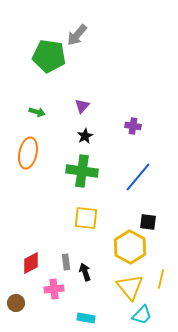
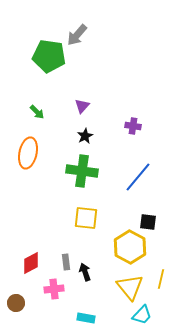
green arrow: rotated 28 degrees clockwise
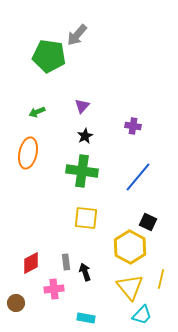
green arrow: rotated 112 degrees clockwise
black square: rotated 18 degrees clockwise
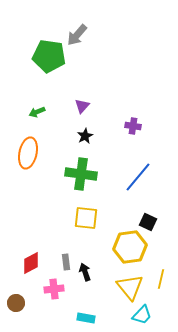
green cross: moved 1 px left, 3 px down
yellow hexagon: rotated 24 degrees clockwise
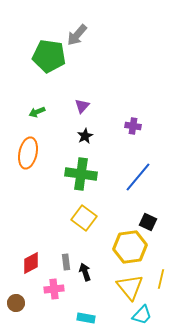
yellow square: moved 2 px left; rotated 30 degrees clockwise
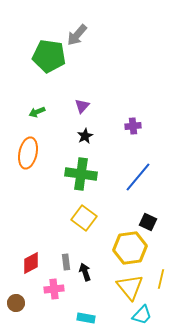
purple cross: rotated 14 degrees counterclockwise
yellow hexagon: moved 1 px down
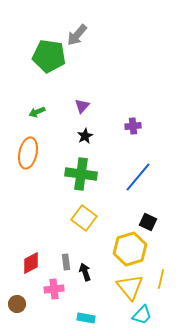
yellow hexagon: moved 1 px down; rotated 8 degrees counterclockwise
brown circle: moved 1 px right, 1 px down
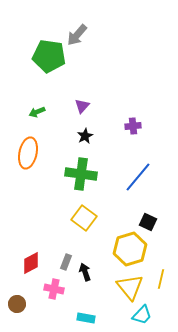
gray rectangle: rotated 28 degrees clockwise
pink cross: rotated 18 degrees clockwise
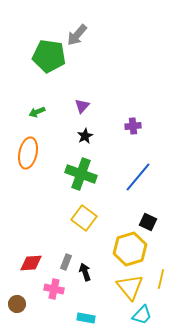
green cross: rotated 12 degrees clockwise
red diamond: rotated 25 degrees clockwise
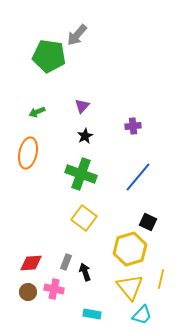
brown circle: moved 11 px right, 12 px up
cyan rectangle: moved 6 px right, 4 px up
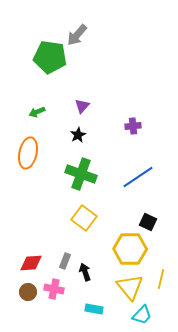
green pentagon: moved 1 px right, 1 px down
black star: moved 7 px left, 1 px up
blue line: rotated 16 degrees clockwise
yellow hexagon: rotated 16 degrees clockwise
gray rectangle: moved 1 px left, 1 px up
cyan rectangle: moved 2 px right, 5 px up
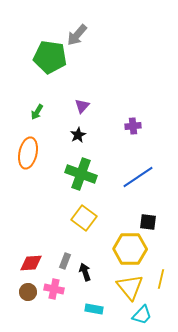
green arrow: rotated 35 degrees counterclockwise
black square: rotated 18 degrees counterclockwise
